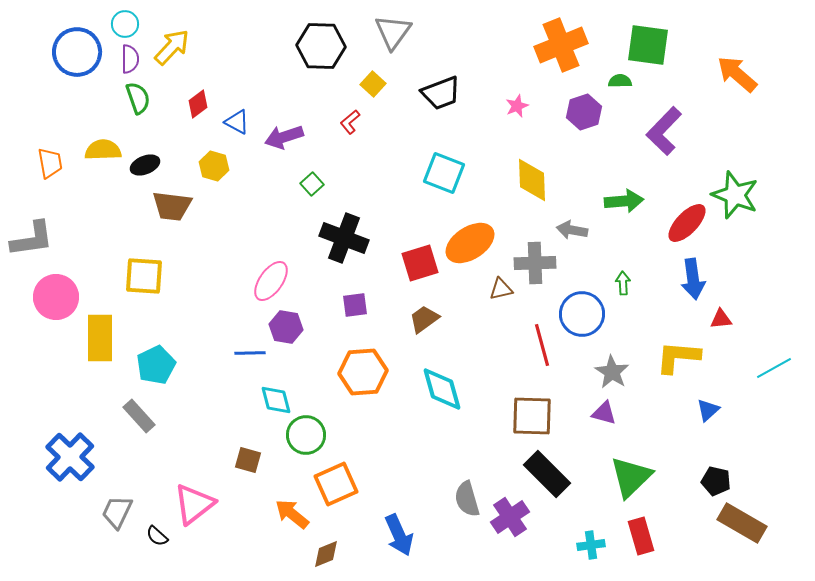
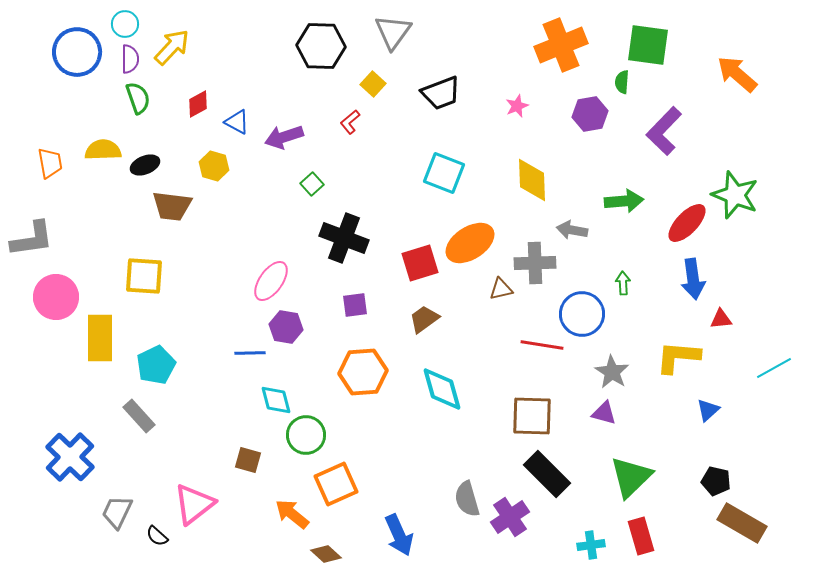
green semicircle at (620, 81): moved 2 px right, 1 px down; rotated 85 degrees counterclockwise
red diamond at (198, 104): rotated 8 degrees clockwise
purple hexagon at (584, 112): moved 6 px right, 2 px down; rotated 8 degrees clockwise
red line at (542, 345): rotated 66 degrees counterclockwise
brown diamond at (326, 554): rotated 64 degrees clockwise
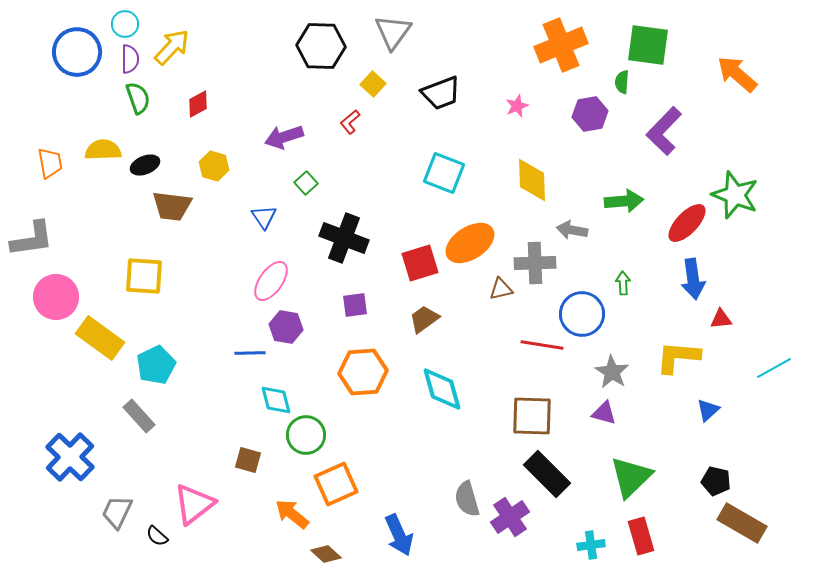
blue triangle at (237, 122): moved 27 px right, 95 px down; rotated 28 degrees clockwise
green square at (312, 184): moved 6 px left, 1 px up
yellow rectangle at (100, 338): rotated 54 degrees counterclockwise
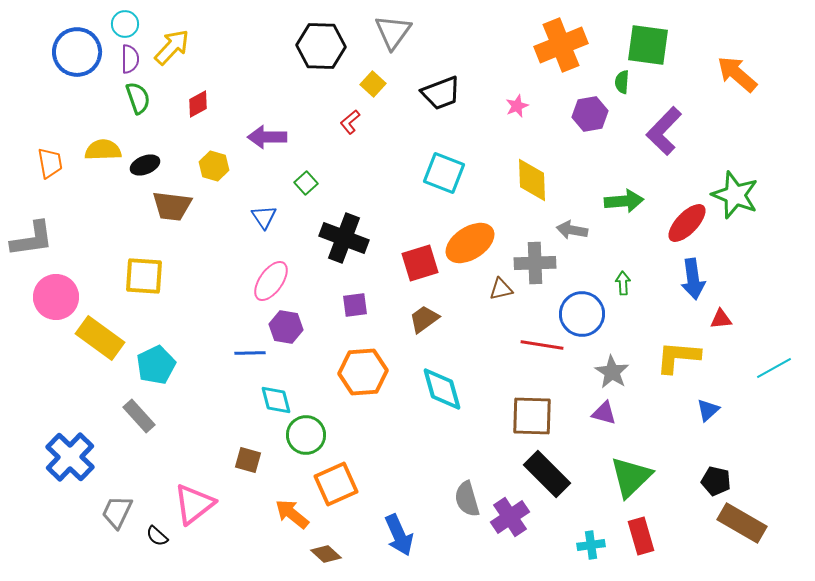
purple arrow at (284, 137): moved 17 px left; rotated 18 degrees clockwise
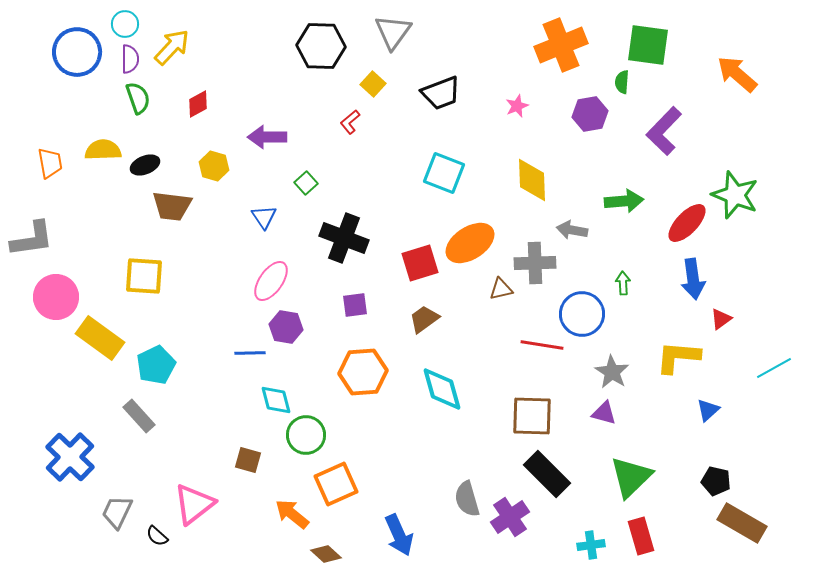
red triangle at (721, 319): rotated 30 degrees counterclockwise
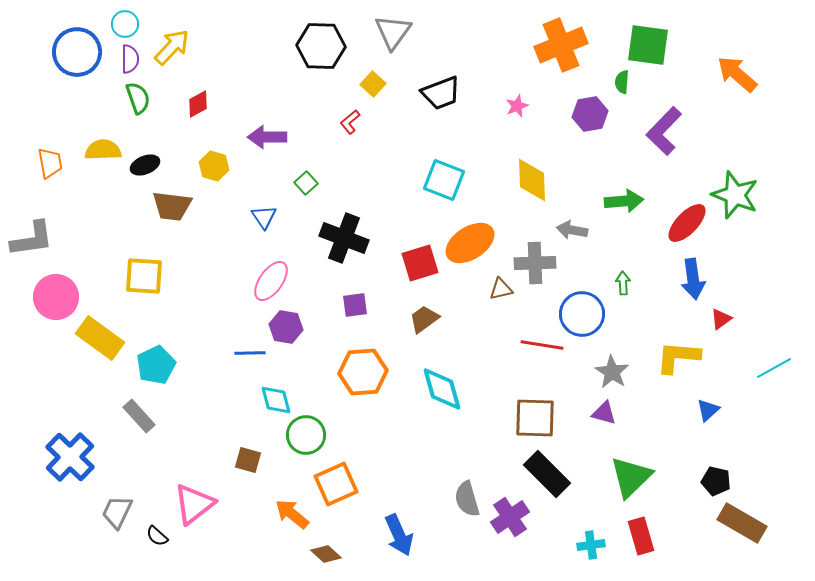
cyan square at (444, 173): moved 7 px down
brown square at (532, 416): moved 3 px right, 2 px down
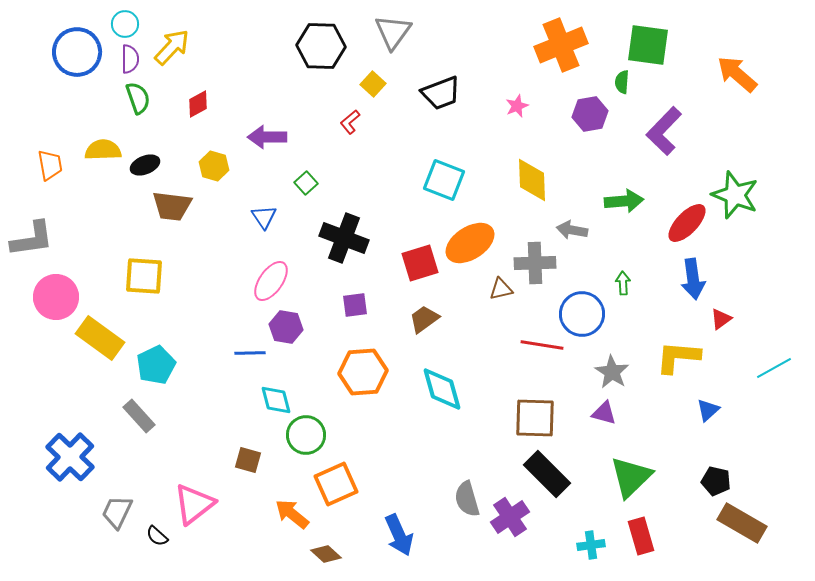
orange trapezoid at (50, 163): moved 2 px down
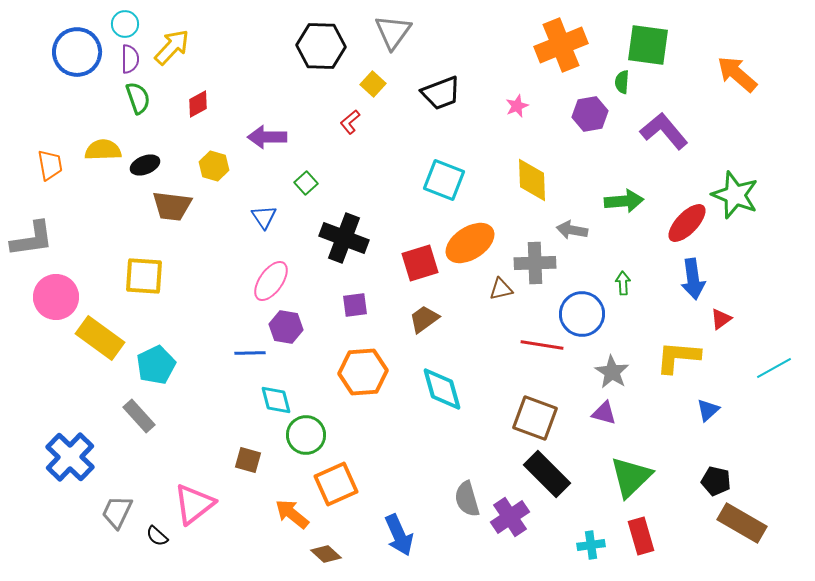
purple L-shape at (664, 131): rotated 96 degrees clockwise
brown square at (535, 418): rotated 18 degrees clockwise
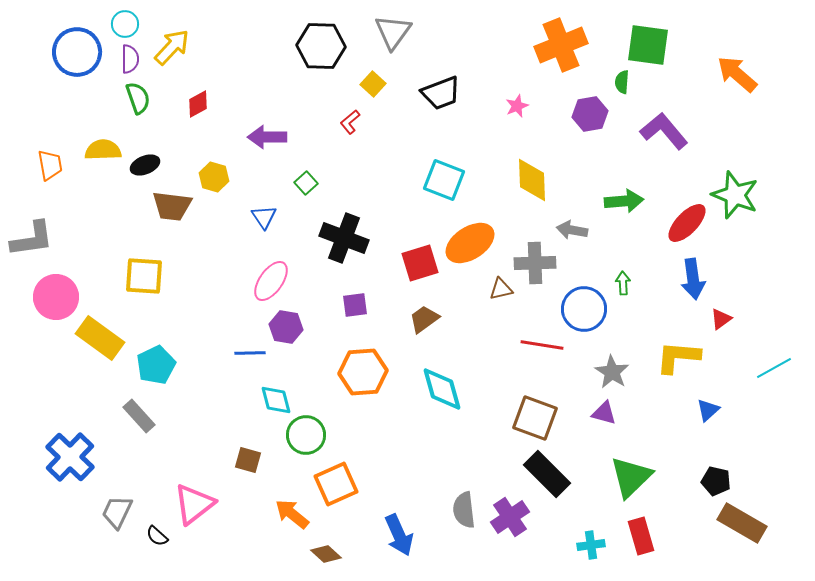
yellow hexagon at (214, 166): moved 11 px down
blue circle at (582, 314): moved 2 px right, 5 px up
gray semicircle at (467, 499): moved 3 px left, 11 px down; rotated 9 degrees clockwise
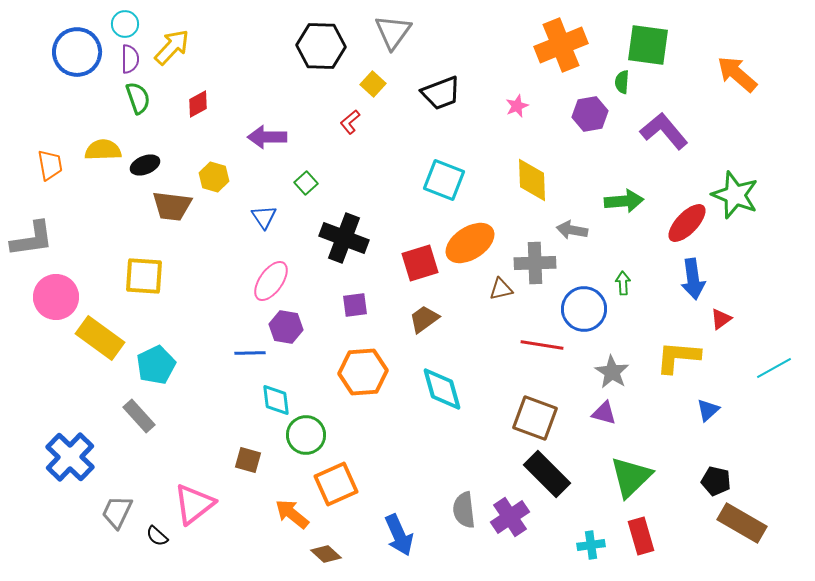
cyan diamond at (276, 400): rotated 8 degrees clockwise
